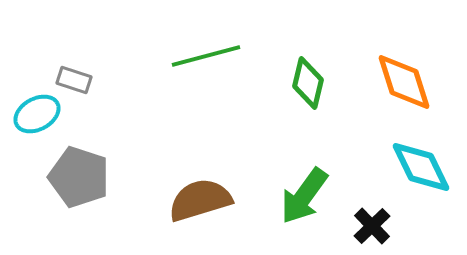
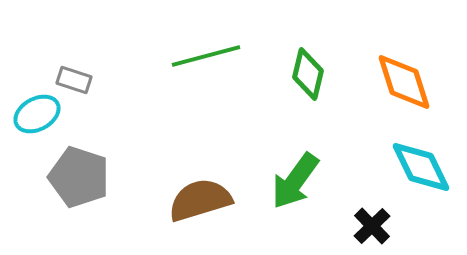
green diamond: moved 9 px up
green arrow: moved 9 px left, 15 px up
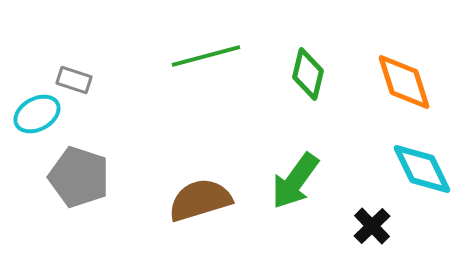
cyan diamond: moved 1 px right, 2 px down
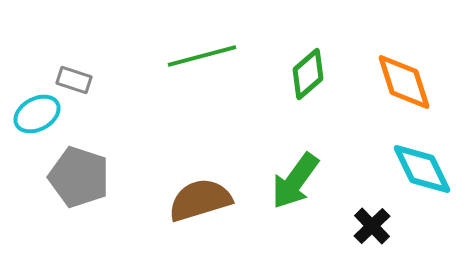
green line: moved 4 px left
green diamond: rotated 36 degrees clockwise
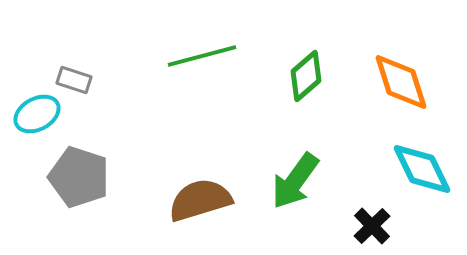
green diamond: moved 2 px left, 2 px down
orange diamond: moved 3 px left
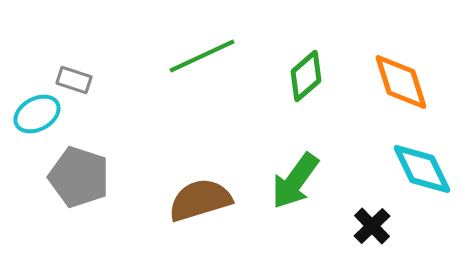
green line: rotated 10 degrees counterclockwise
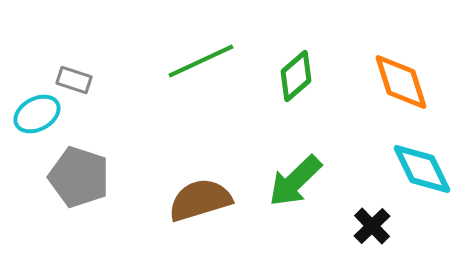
green line: moved 1 px left, 5 px down
green diamond: moved 10 px left
green arrow: rotated 10 degrees clockwise
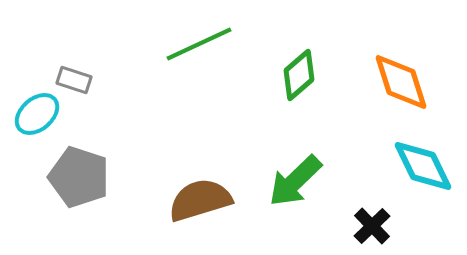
green line: moved 2 px left, 17 px up
green diamond: moved 3 px right, 1 px up
cyan ellipse: rotated 12 degrees counterclockwise
cyan diamond: moved 1 px right, 3 px up
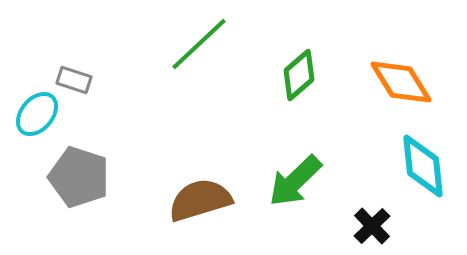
green line: rotated 18 degrees counterclockwise
orange diamond: rotated 14 degrees counterclockwise
cyan ellipse: rotated 9 degrees counterclockwise
cyan diamond: rotated 20 degrees clockwise
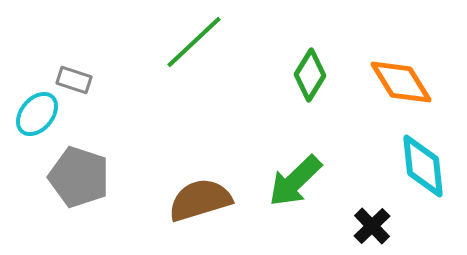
green line: moved 5 px left, 2 px up
green diamond: moved 11 px right; rotated 18 degrees counterclockwise
